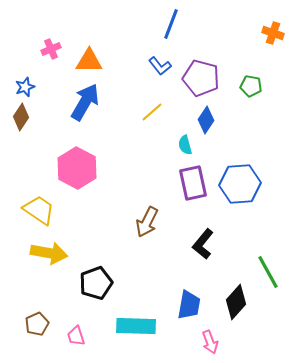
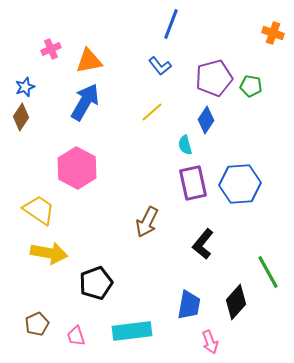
orange triangle: rotated 12 degrees counterclockwise
purple pentagon: moved 13 px right; rotated 30 degrees counterclockwise
cyan rectangle: moved 4 px left, 5 px down; rotated 9 degrees counterclockwise
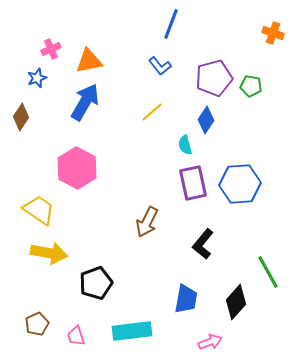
blue star: moved 12 px right, 9 px up
blue trapezoid: moved 3 px left, 6 px up
pink arrow: rotated 90 degrees counterclockwise
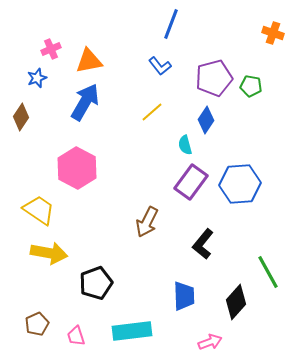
purple rectangle: moved 2 px left, 1 px up; rotated 48 degrees clockwise
blue trapezoid: moved 2 px left, 3 px up; rotated 12 degrees counterclockwise
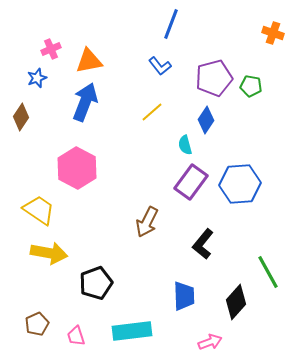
blue arrow: rotated 9 degrees counterclockwise
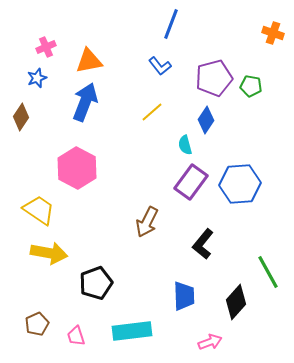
pink cross: moved 5 px left, 2 px up
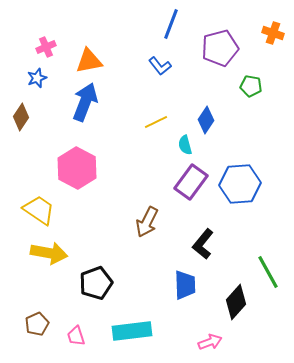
purple pentagon: moved 6 px right, 30 px up
yellow line: moved 4 px right, 10 px down; rotated 15 degrees clockwise
blue trapezoid: moved 1 px right, 11 px up
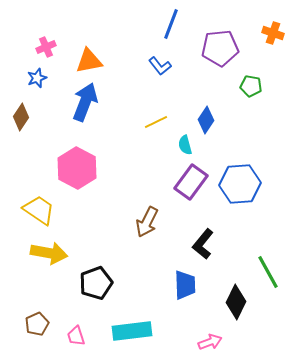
purple pentagon: rotated 9 degrees clockwise
black diamond: rotated 16 degrees counterclockwise
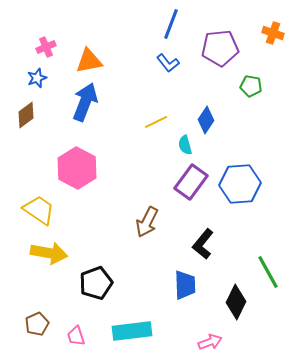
blue L-shape: moved 8 px right, 3 px up
brown diamond: moved 5 px right, 2 px up; rotated 20 degrees clockwise
